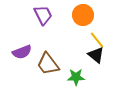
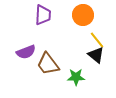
purple trapezoid: rotated 30 degrees clockwise
purple semicircle: moved 4 px right
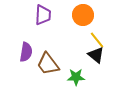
purple semicircle: rotated 60 degrees counterclockwise
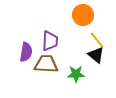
purple trapezoid: moved 7 px right, 26 px down
brown trapezoid: moved 2 px left; rotated 130 degrees clockwise
green star: moved 3 px up
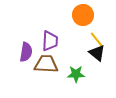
black triangle: moved 1 px right, 2 px up
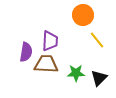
black triangle: moved 2 px right, 25 px down; rotated 36 degrees clockwise
green star: moved 1 px up
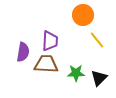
purple semicircle: moved 3 px left
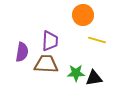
yellow line: rotated 36 degrees counterclockwise
purple semicircle: moved 1 px left
black triangle: moved 5 px left; rotated 36 degrees clockwise
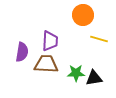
yellow line: moved 2 px right, 1 px up
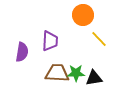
yellow line: rotated 30 degrees clockwise
brown trapezoid: moved 11 px right, 9 px down
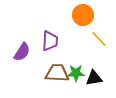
purple semicircle: rotated 24 degrees clockwise
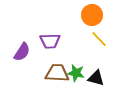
orange circle: moved 9 px right
purple trapezoid: rotated 85 degrees clockwise
green star: rotated 12 degrees clockwise
black triangle: moved 2 px right; rotated 24 degrees clockwise
